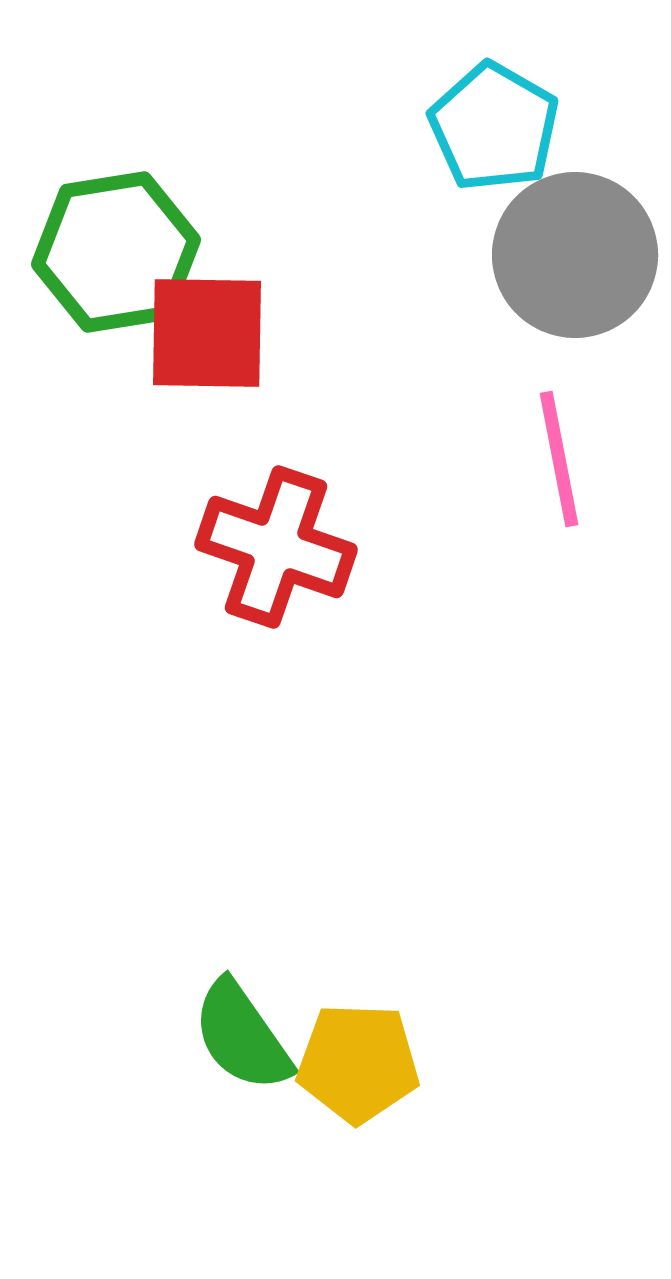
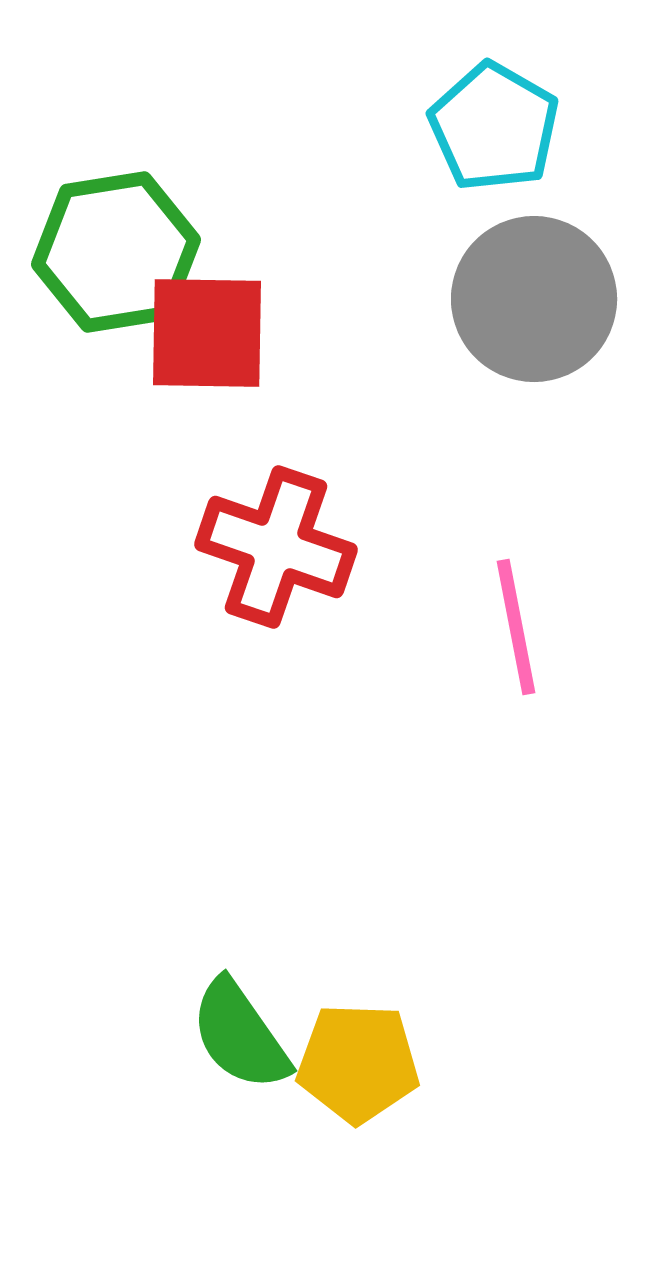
gray circle: moved 41 px left, 44 px down
pink line: moved 43 px left, 168 px down
green semicircle: moved 2 px left, 1 px up
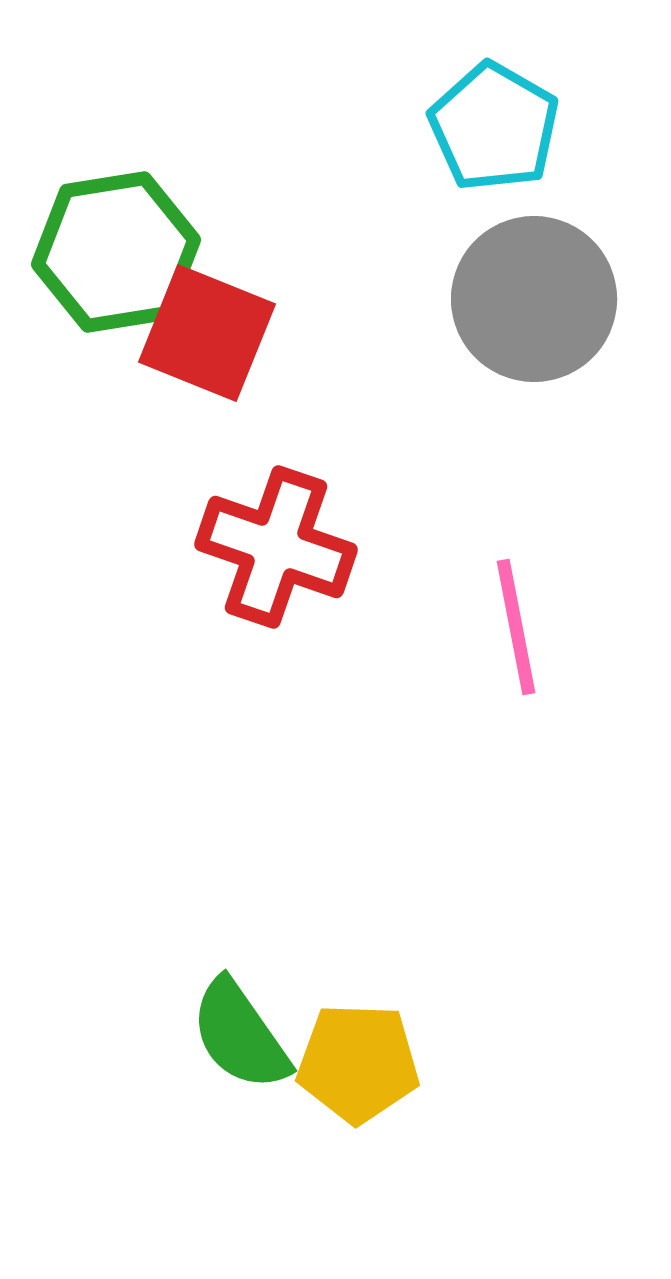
red square: rotated 21 degrees clockwise
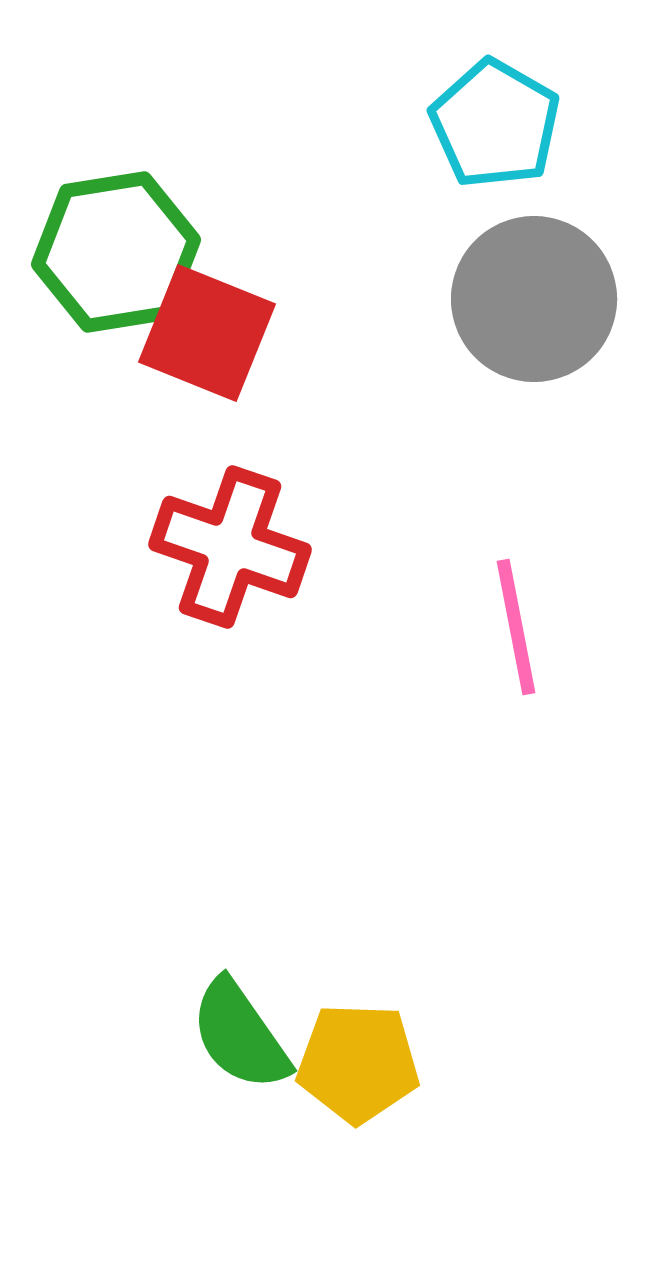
cyan pentagon: moved 1 px right, 3 px up
red cross: moved 46 px left
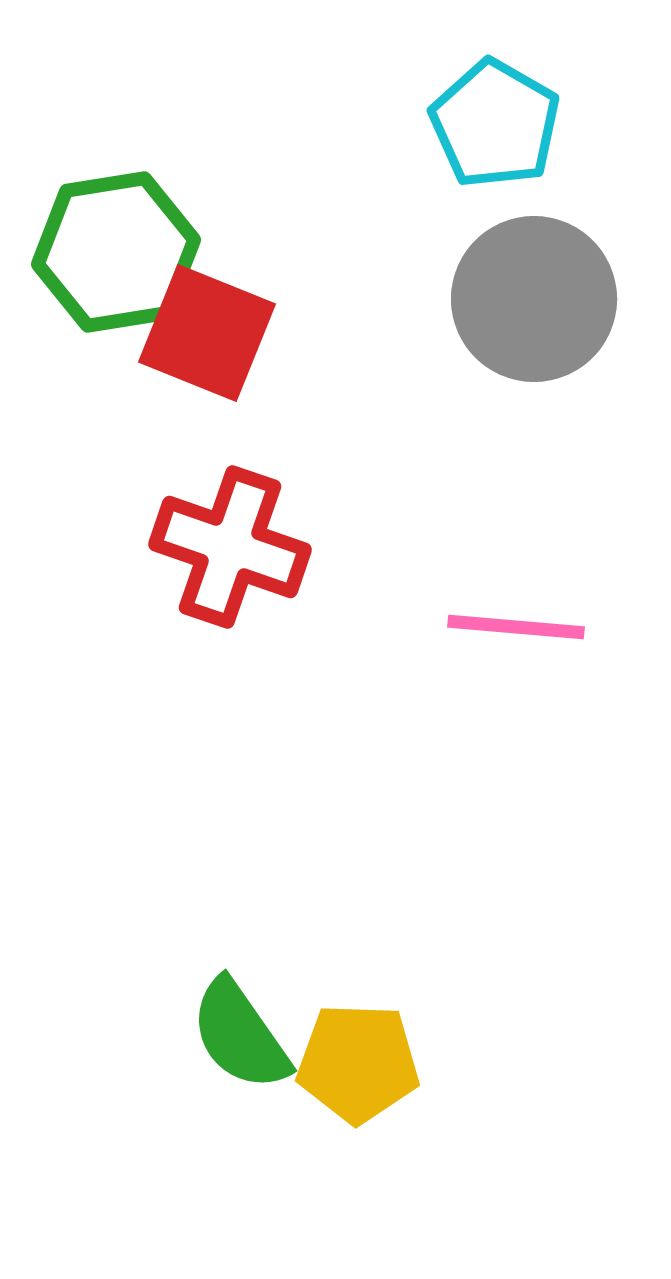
pink line: rotated 74 degrees counterclockwise
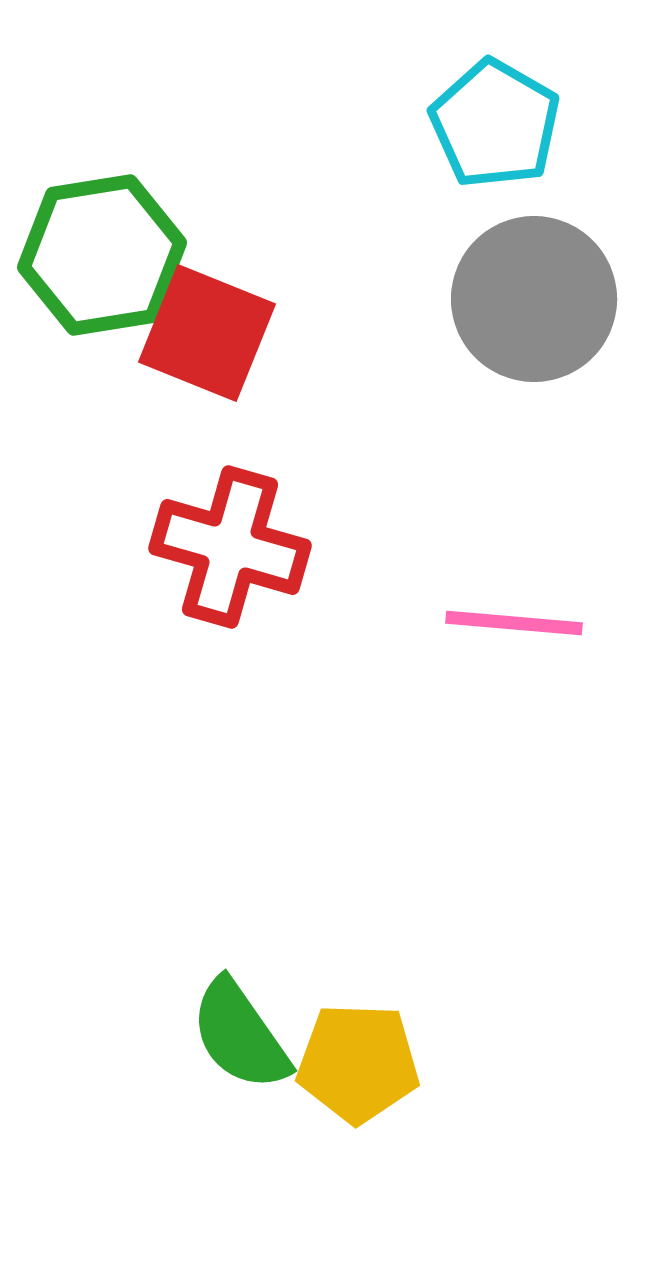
green hexagon: moved 14 px left, 3 px down
red cross: rotated 3 degrees counterclockwise
pink line: moved 2 px left, 4 px up
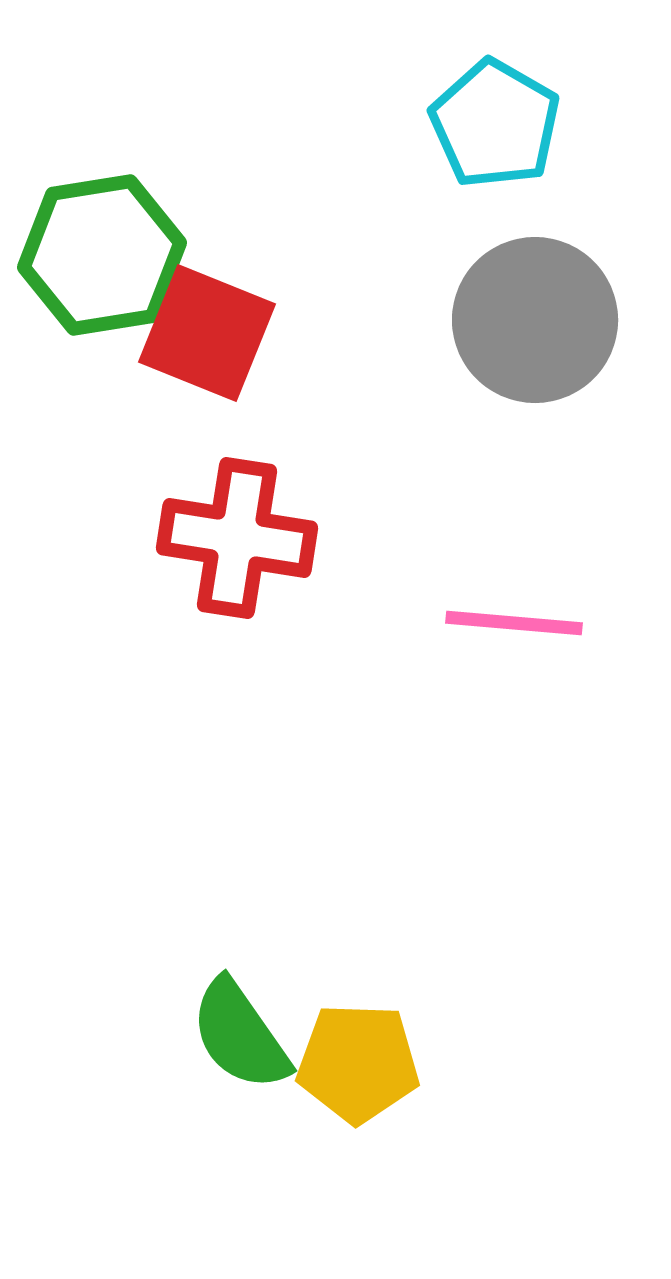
gray circle: moved 1 px right, 21 px down
red cross: moved 7 px right, 9 px up; rotated 7 degrees counterclockwise
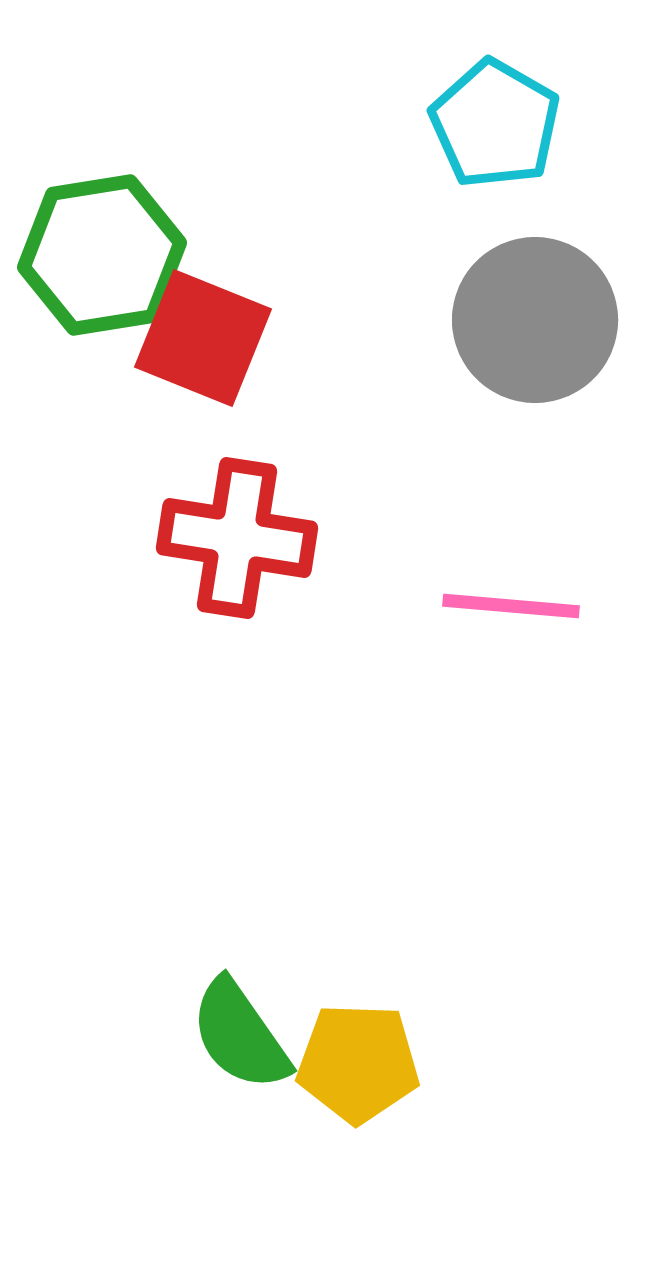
red square: moved 4 px left, 5 px down
pink line: moved 3 px left, 17 px up
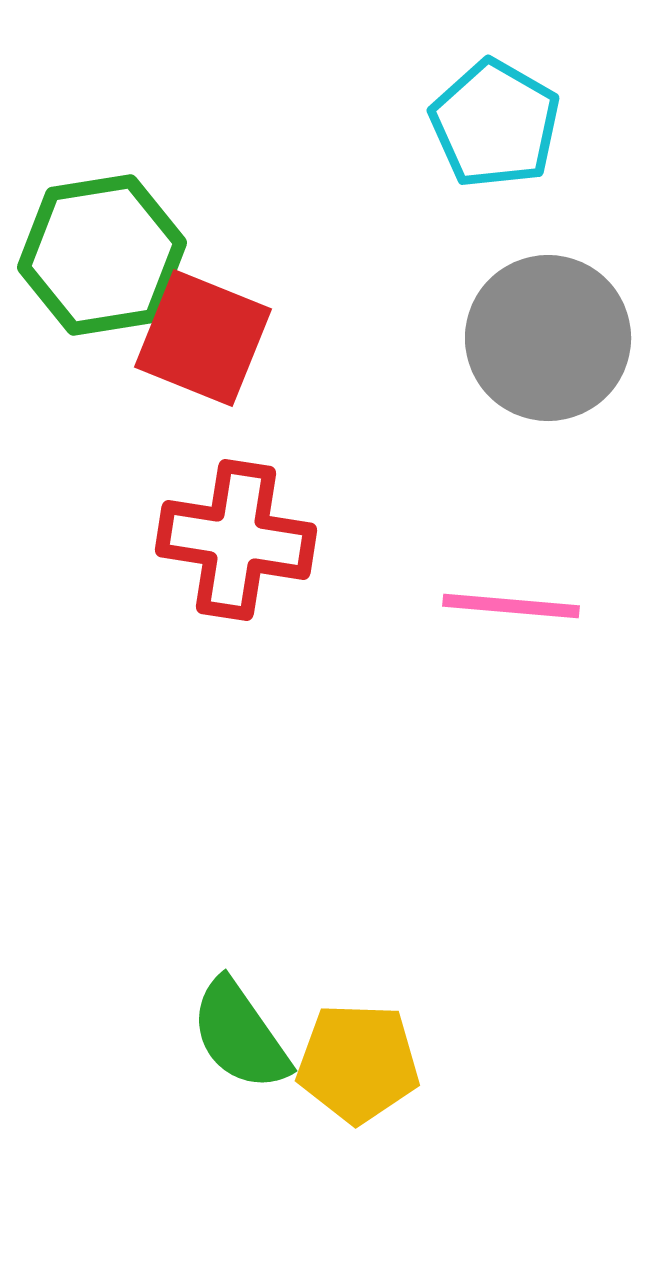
gray circle: moved 13 px right, 18 px down
red cross: moved 1 px left, 2 px down
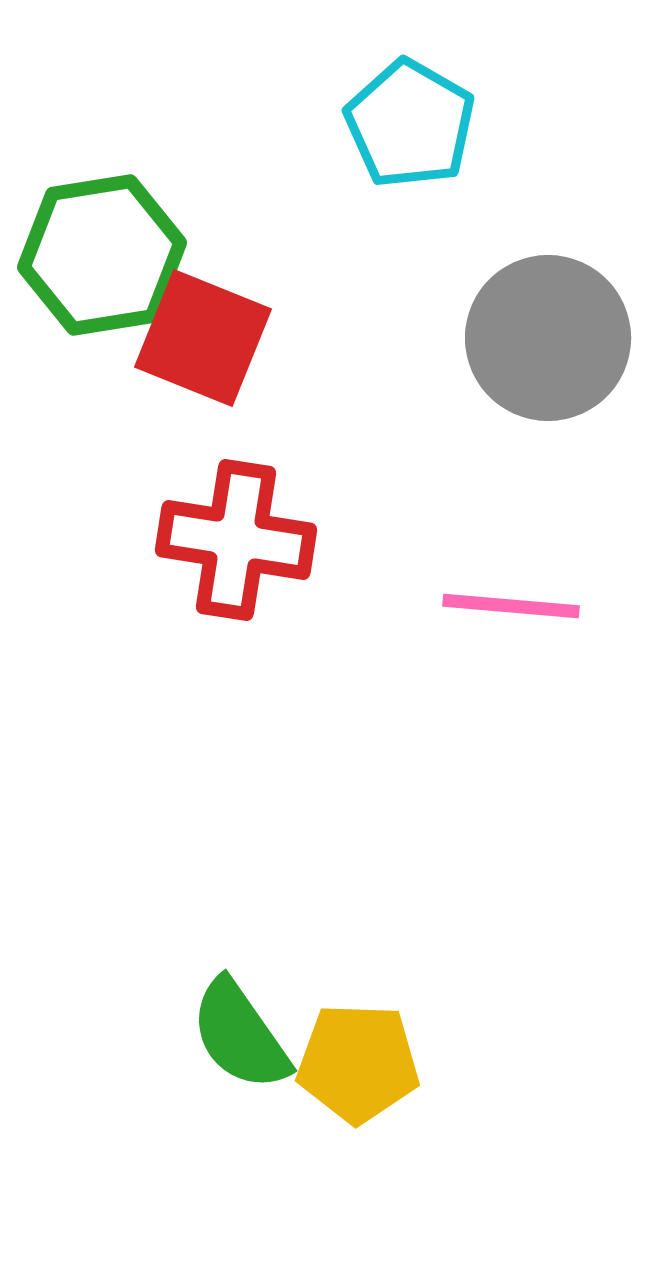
cyan pentagon: moved 85 px left
